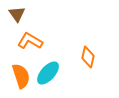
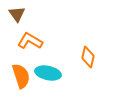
cyan ellipse: rotated 60 degrees clockwise
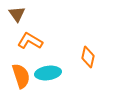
cyan ellipse: rotated 20 degrees counterclockwise
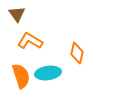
orange diamond: moved 11 px left, 4 px up
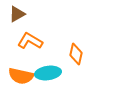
brown triangle: rotated 36 degrees clockwise
orange diamond: moved 1 px left, 1 px down
orange semicircle: rotated 120 degrees clockwise
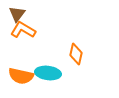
brown triangle: rotated 24 degrees counterclockwise
orange L-shape: moved 7 px left, 11 px up
cyan ellipse: rotated 15 degrees clockwise
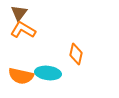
brown triangle: moved 2 px right, 1 px up
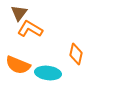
orange L-shape: moved 7 px right, 1 px up
orange semicircle: moved 3 px left, 11 px up; rotated 10 degrees clockwise
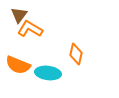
brown triangle: moved 2 px down
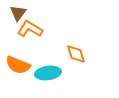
brown triangle: moved 1 px left, 2 px up
orange diamond: rotated 30 degrees counterclockwise
cyan ellipse: rotated 15 degrees counterclockwise
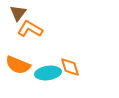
orange diamond: moved 6 px left, 13 px down
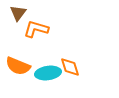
orange L-shape: moved 6 px right; rotated 15 degrees counterclockwise
orange semicircle: moved 1 px down
